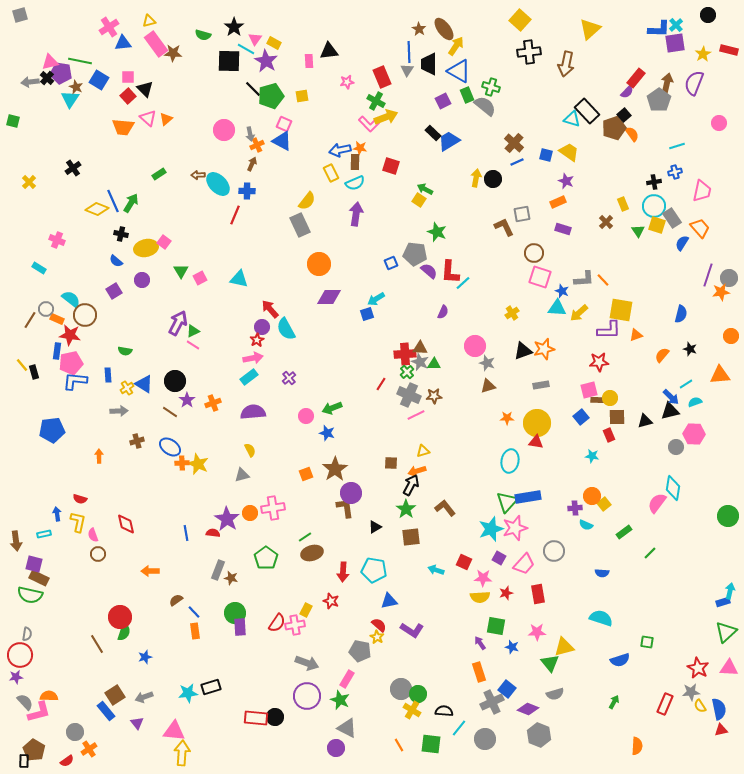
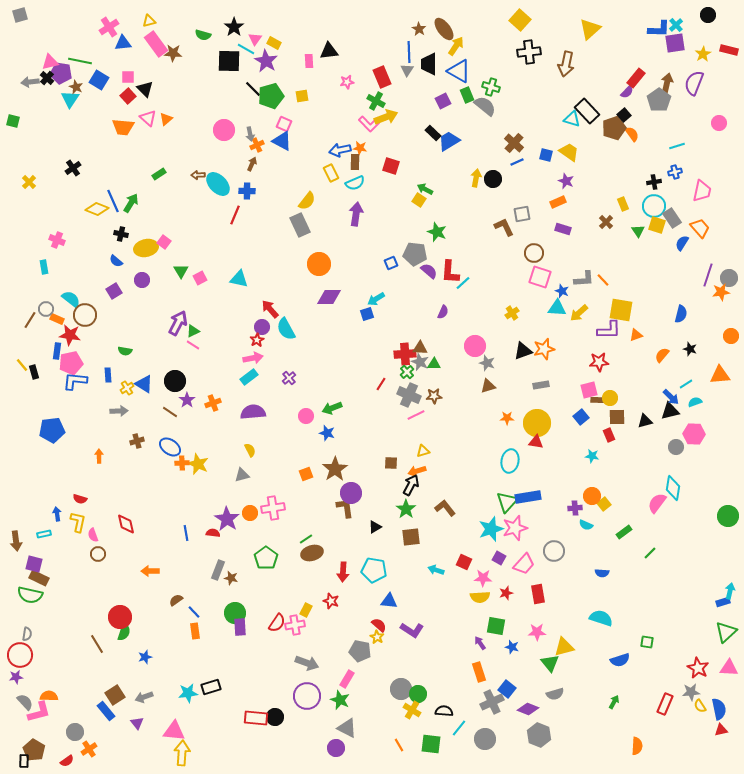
cyan rectangle at (39, 268): moved 5 px right, 1 px up; rotated 48 degrees clockwise
green line at (305, 537): moved 1 px right, 2 px down
blue triangle at (389, 601): rotated 18 degrees clockwise
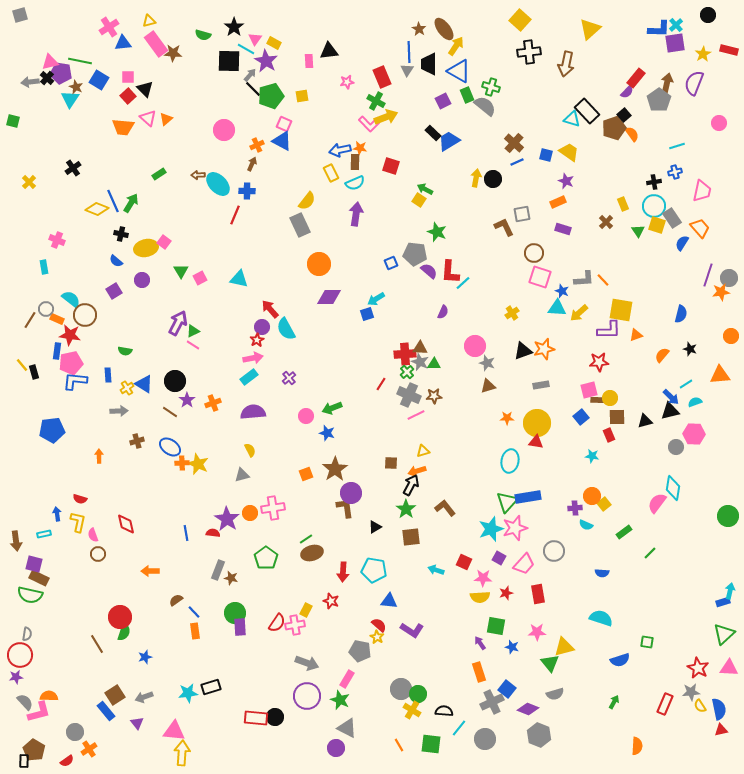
gray arrow at (250, 134): moved 59 px up; rotated 128 degrees counterclockwise
green triangle at (726, 632): moved 2 px left, 2 px down
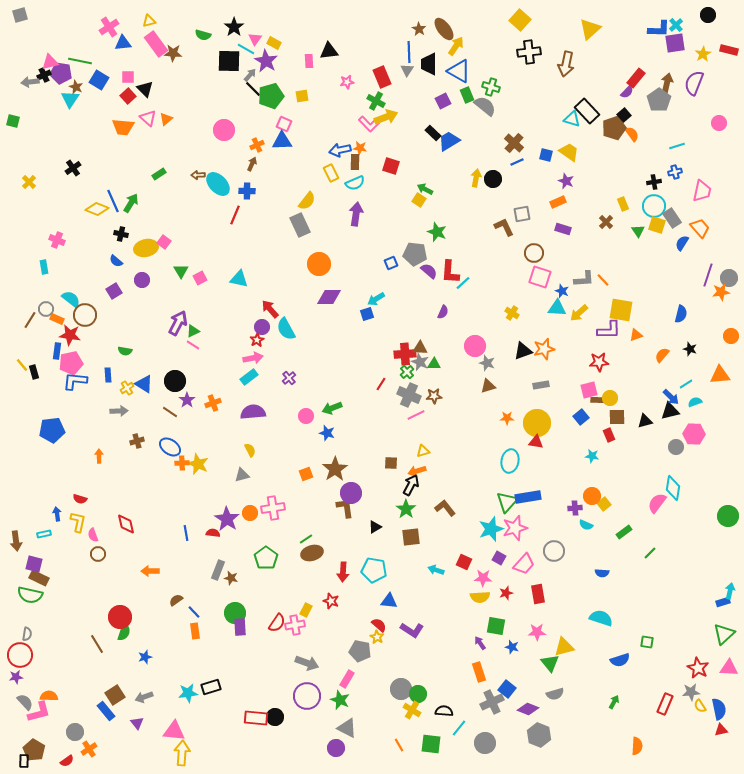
black cross at (47, 78): moved 3 px left, 3 px up; rotated 24 degrees clockwise
blue triangle at (282, 141): rotated 30 degrees counterclockwise
yellow cross at (512, 313): rotated 24 degrees counterclockwise
gray circle at (485, 739): moved 4 px down
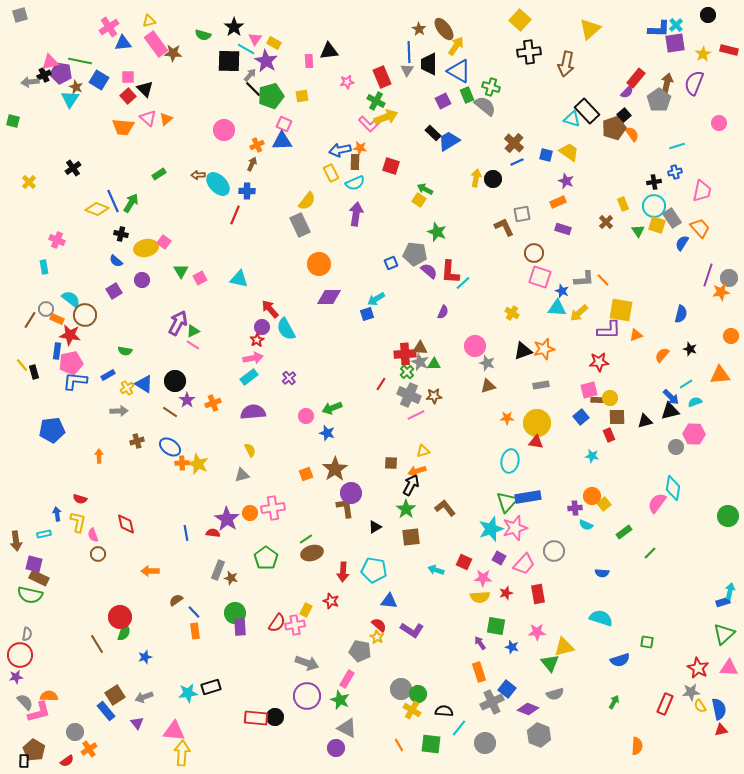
blue rectangle at (108, 375): rotated 64 degrees clockwise
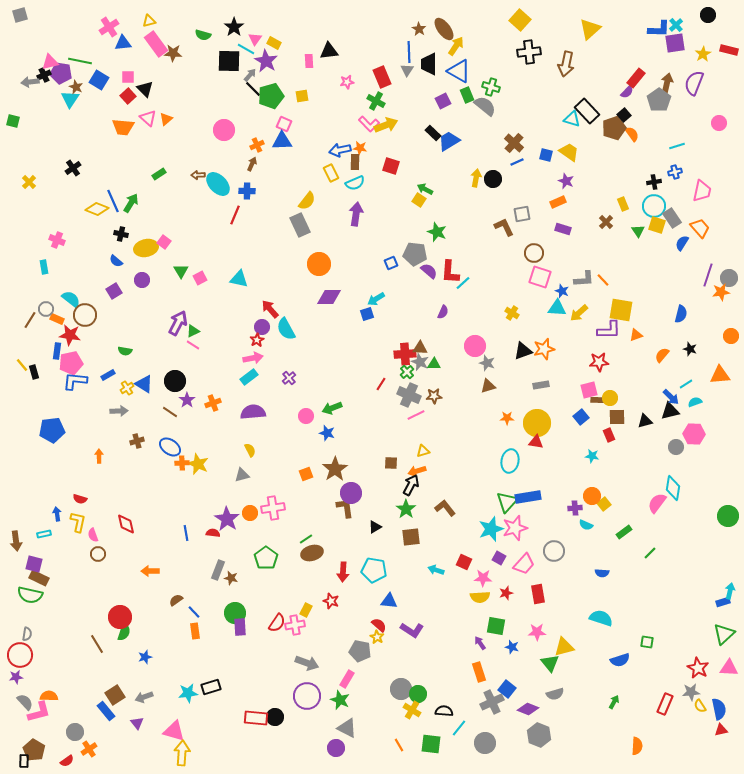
yellow arrow at (386, 117): moved 8 px down
pink triangle at (174, 731): rotated 10 degrees clockwise
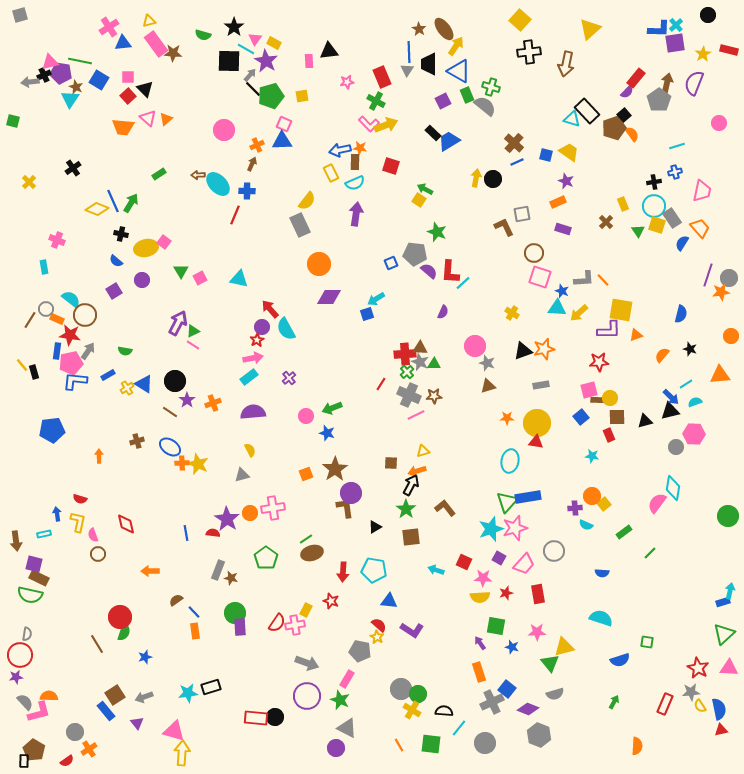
gray arrow at (119, 411): moved 31 px left, 60 px up; rotated 54 degrees counterclockwise
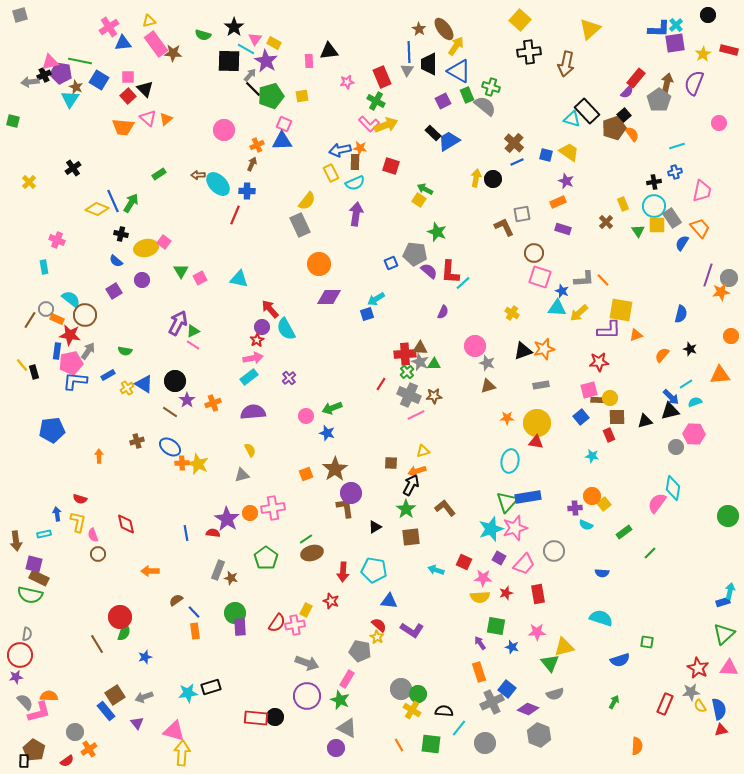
yellow square at (657, 225): rotated 18 degrees counterclockwise
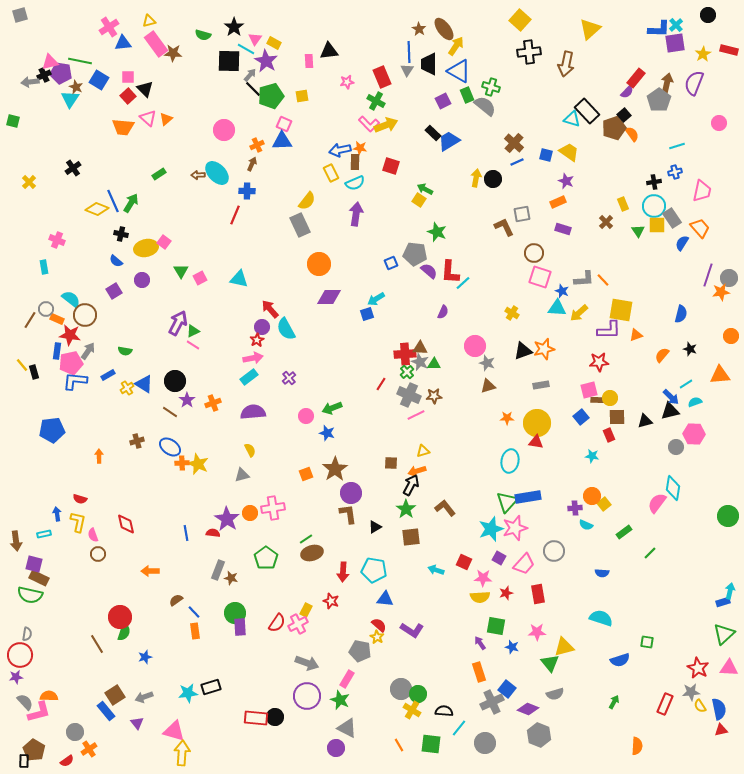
cyan ellipse at (218, 184): moved 1 px left, 11 px up
brown L-shape at (345, 508): moved 3 px right, 6 px down
blue triangle at (389, 601): moved 4 px left, 2 px up
pink cross at (295, 625): moved 3 px right, 1 px up; rotated 18 degrees counterclockwise
